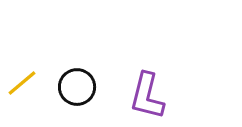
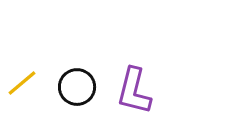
purple L-shape: moved 13 px left, 5 px up
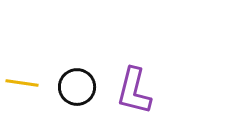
yellow line: rotated 48 degrees clockwise
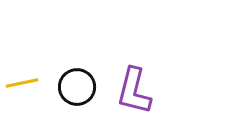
yellow line: rotated 20 degrees counterclockwise
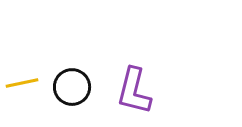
black circle: moved 5 px left
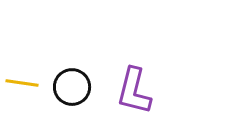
yellow line: rotated 20 degrees clockwise
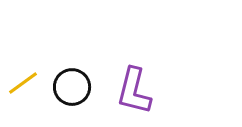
yellow line: moved 1 px right; rotated 44 degrees counterclockwise
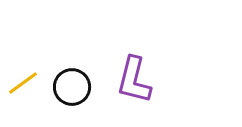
purple L-shape: moved 11 px up
